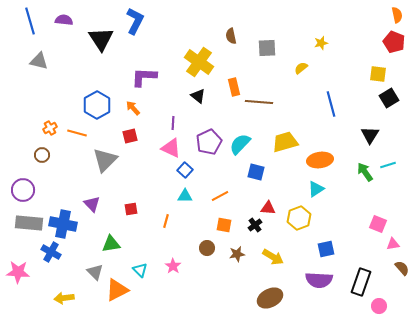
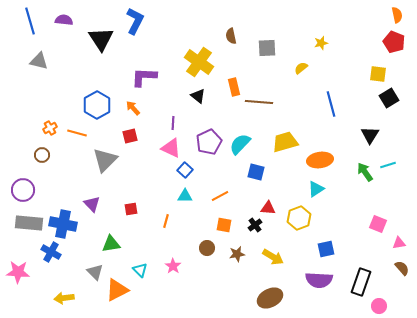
pink triangle at (393, 244): moved 6 px right, 1 px up
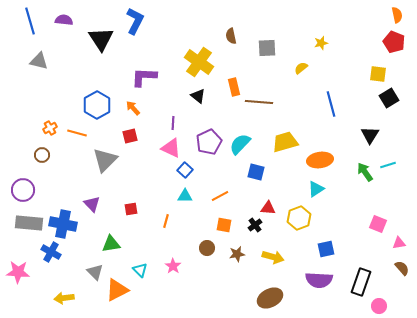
yellow arrow at (273, 257): rotated 15 degrees counterclockwise
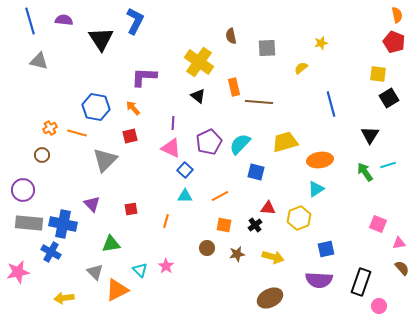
blue hexagon at (97, 105): moved 1 px left, 2 px down; rotated 20 degrees counterclockwise
pink star at (173, 266): moved 7 px left
pink star at (18, 272): rotated 15 degrees counterclockwise
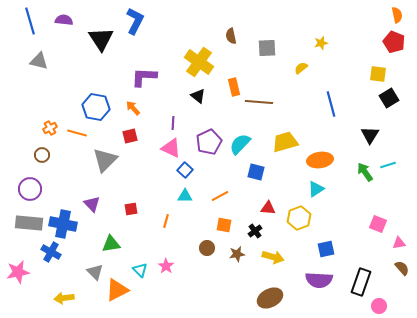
purple circle at (23, 190): moved 7 px right, 1 px up
black cross at (255, 225): moved 6 px down
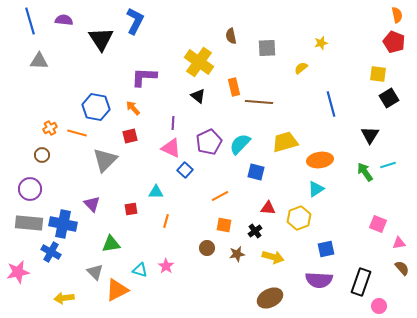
gray triangle at (39, 61): rotated 12 degrees counterclockwise
cyan triangle at (185, 196): moved 29 px left, 4 px up
cyan triangle at (140, 270): rotated 28 degrees counterclockwise
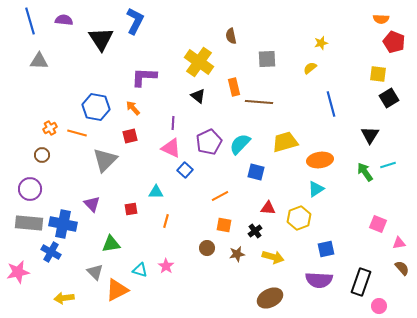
orange semicircle at (397, 15): moved 16 px left, 4 px down; rotated 105 degrees clockwise
gray square at (267, 48): moved 11 px down
yellow semicircle at (301, 68): moved 9 px right
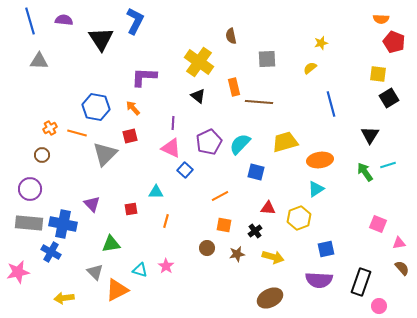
gray triangle at (105, 160): moved 6 px up
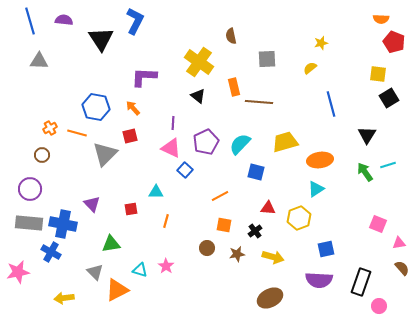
black triangle at (370, 135): moved 3 px left
purple pentagon at (209, 142): moved 3 px left
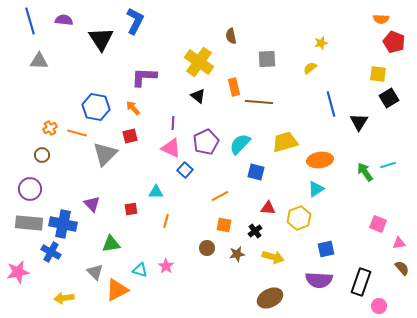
black triangle at (367, 135): moved 8 px left, 13 px up
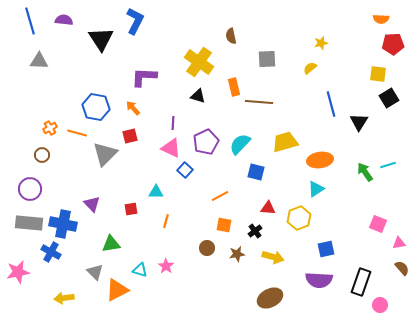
red pentagon at (394, 42): moved 1 px left, 2 px down; rotated 25 degrees counterclockwise
black triangle at (198, 96): rotated 21 degrees counterclockwise
pink circle at (379, 306): moved 1 px right, 1 px up
